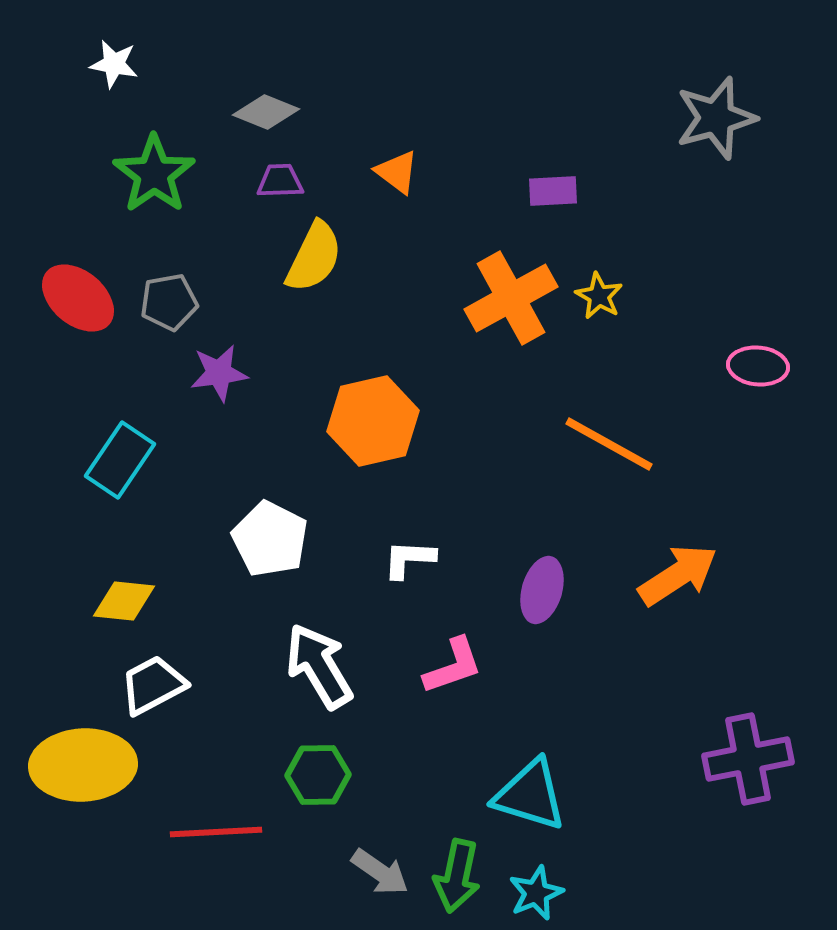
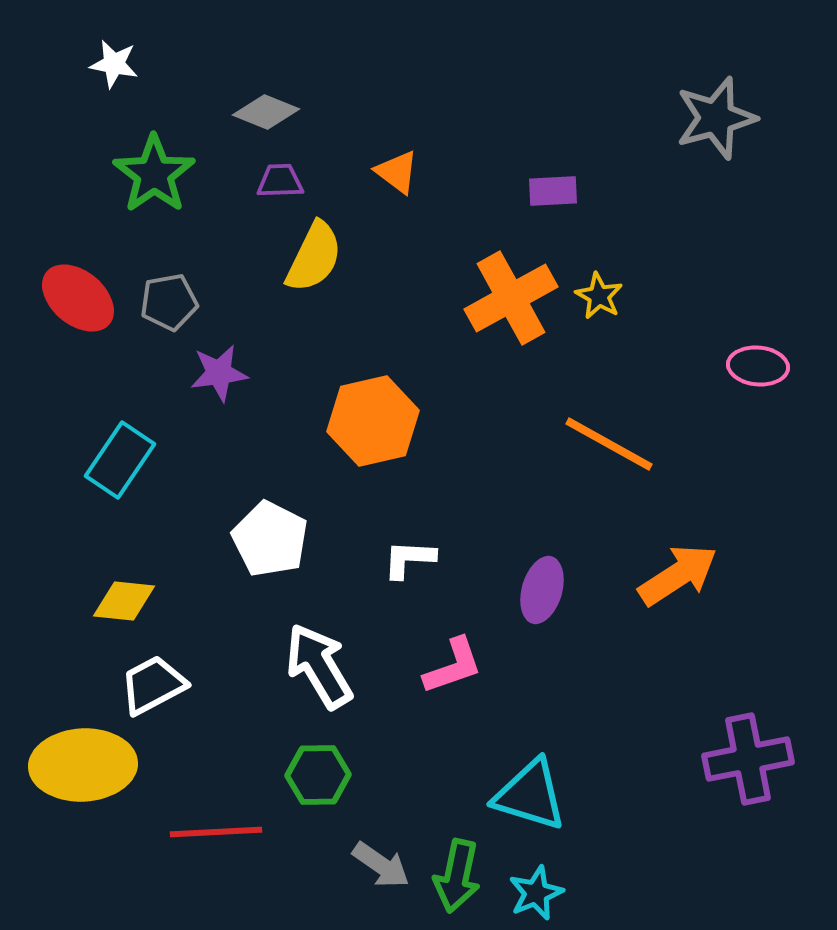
gray arrow: moved 1 px right, 7 px up
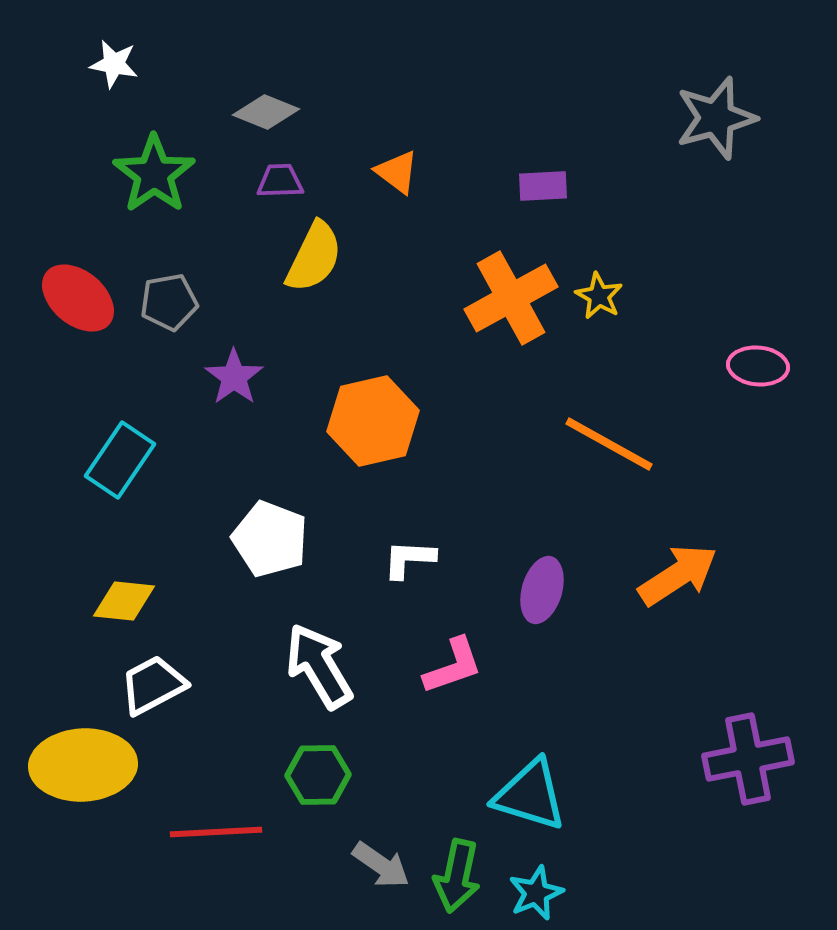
purple rectangle: moved 10 px left, 5 px up
purple star: moved 15 px right, 4 px down; rotated 28 degrees counterclockwise
white pentagon: rotated 6 degrees counterclockwise
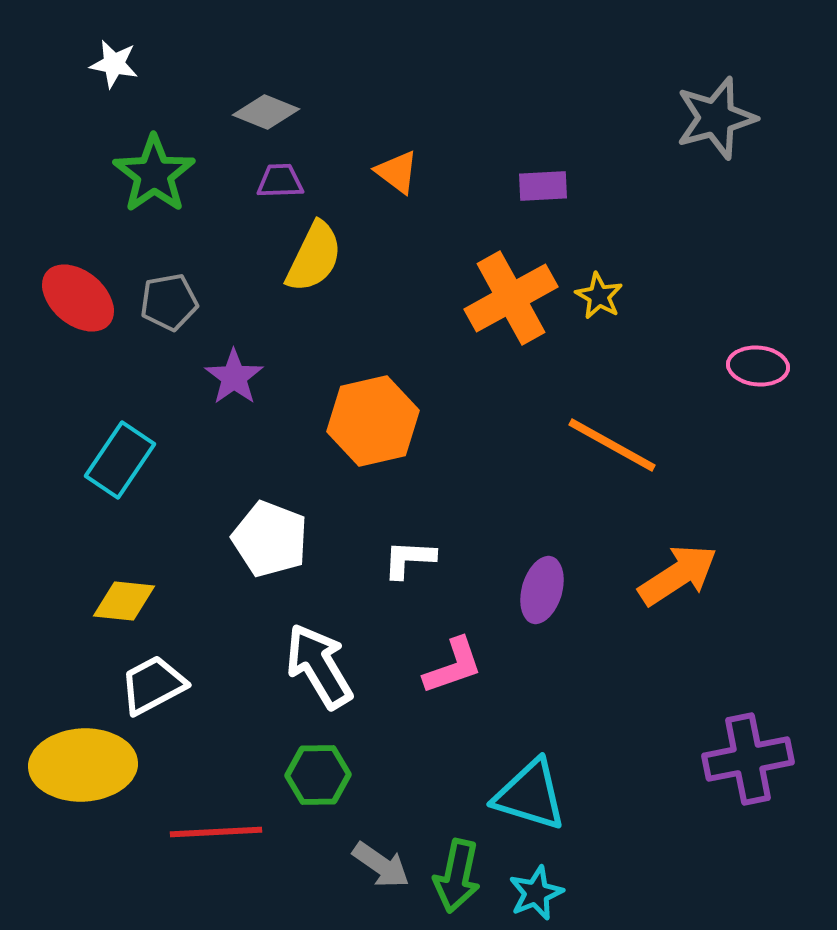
orange line: moved 3 px right, 1 px down
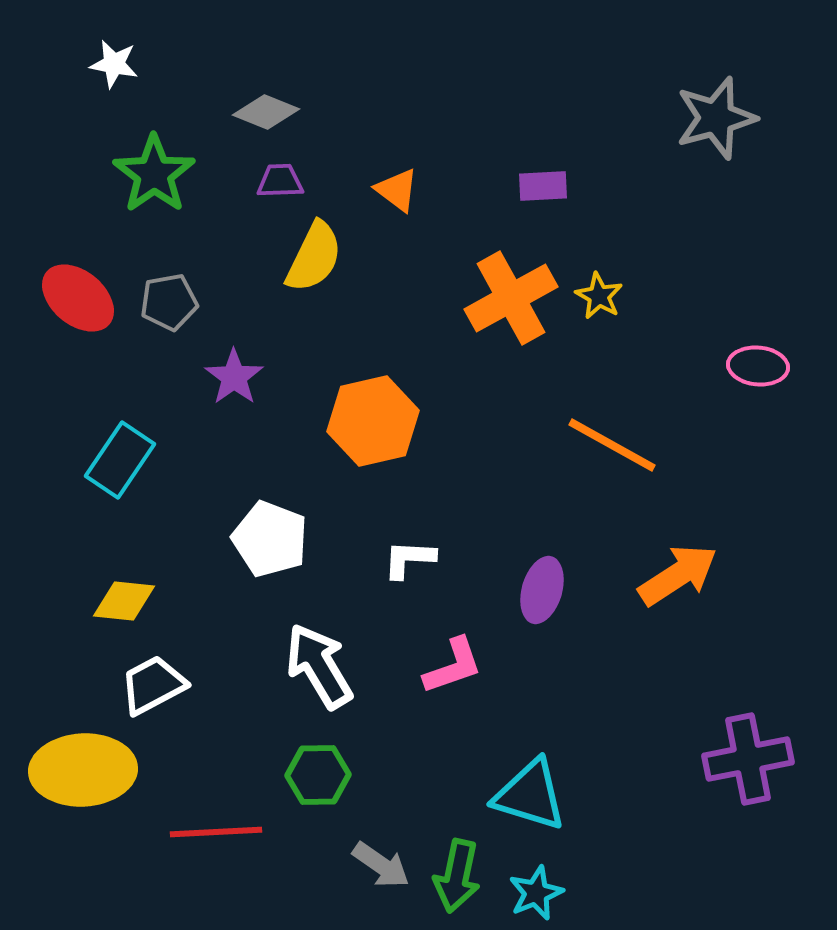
orange triangle: moved 18 px down
yellow ellipse: moved 5 px down
